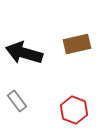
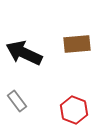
brown rectangle: rotated 8 degrees clockwise
black arrow: rotated 9 degrees clockwise
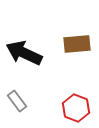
red hexagon: moved 2 px right, 2 px up
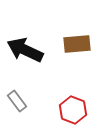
black arrow: moved 1 px right, 3 px up
red hexagon: moved 3 px left, 2 px down
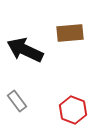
brown rectangle: moved 7 px left, 11 px up
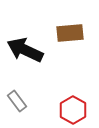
red hexagon: rotated 8 degrees clockwise
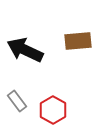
brown rectangle: moved 8 px right, 8 px down
red hexagon: moved 20 px left
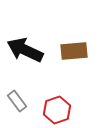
brown rectangle: moved 4 px left, 10 px down
red hexagon: moved 4 px right; rotated 12 degrees clockwise
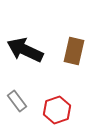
brown rectangle: rotated 72 degrees counterclockwise
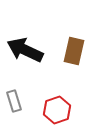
gray rectangle: moved 3 px left; rotated 20 degrees clockwise
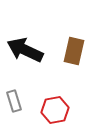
red hexagon: moved 2 px left; rotated 8 degrees clockwise
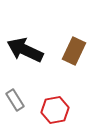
brown rectangle: rotated 12 degrees clockwise
gray rectangle: moved 1 px right, 1 px up; rotated 15 degrees counterclockwise
